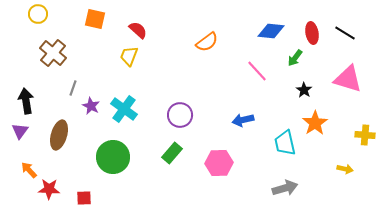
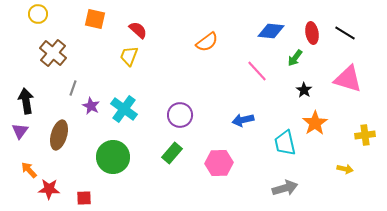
yellow cross: rotated 12 degrees counterclockwise
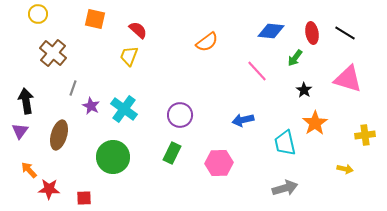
green rectangle: rotated 15 degrees counterclockwise
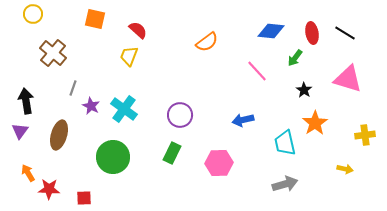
yellow circle: moved 5 px left
orange arrow: moved 1 px left, 3 px down; rotated 12 degrees clockwise
gray arrow: moved 4 px up
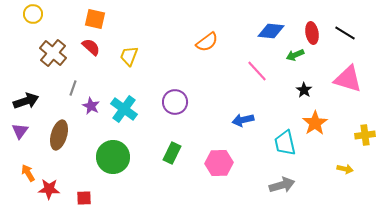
red semicircle: moved 47 px left, 17 px down
green arrow: moved 3 px up; rotated 30 degrees clockwise
black arrow: rotated 80 degrees clockwise
purple circle: moved 5 px left, 13 px up
gray arrow: moved 3 px left, 1 px down
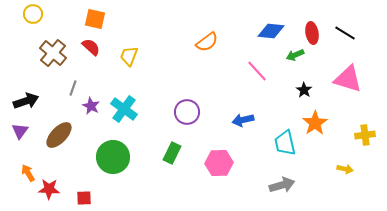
purple circle: moved 12 px right, 10 px down
brown ellipse: rotated 28 degrees clockwise
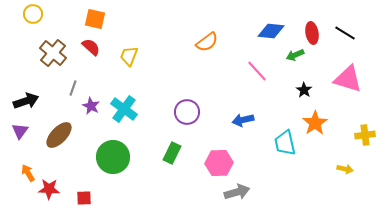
gray arrow: moved 45 px left, 7 px down
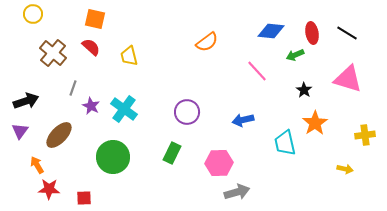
black line: moved 2 px right
yellow trapezoid: rotated 35 degrees counterclockwise
orange arrow: moved 9 px right, 8 px up
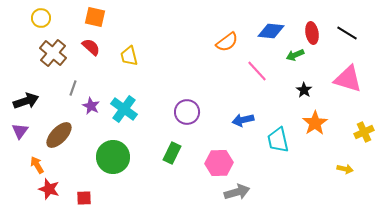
yellow circle: moved 8 px right, 4 px down
orange square: moved 2 px up
orange semicircle: moved 20 px right
yellow cross: moved 1 px left, 3 px up; rotated 18 degrees counterclockwise
cyan trapezoid: moved 7 px left, 3 px up
red star: rotated 15 degrees clockwise
